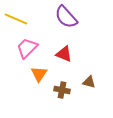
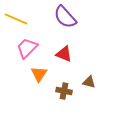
purple semicircle: moved 1 px left
brown cross: moved 2 px right, 1 px down
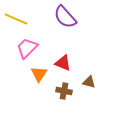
red triangle: moved 1 px left, 9 px down
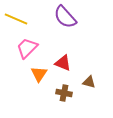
brown cross: moved 2 px down
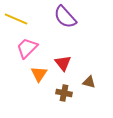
red triangle: rotated 30 degrees clockwise
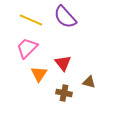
yellow line: moved 15 px right, 1 px down
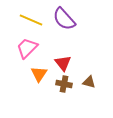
purple semicircle: moved 1 px left, 2 px down
brown cross: moved 9 px up
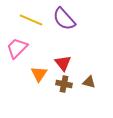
pink trapezoid: moved 10 px left
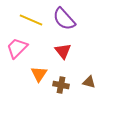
red triangle: moved 12 px up
brown cross: moved 3 px left, 1 px down
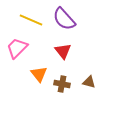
orange triangle: rotated 12 degrees counterclockwise
brown cross: moved 1 px right, 1 px up
